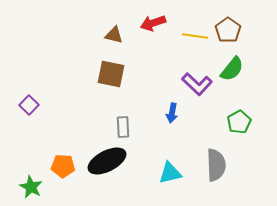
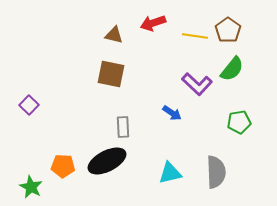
blue arrow: rotated 66 degrees counterclockwise
green pentagon: rotated 20 degrees clockwise
gray semicircle: moved 7 px down
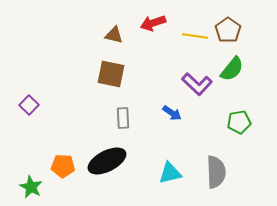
gray rectangle: moved 9 px up
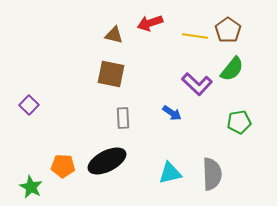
red arrow: moved 3 px left
gray semicircle: moved 4 px left, 2 px down
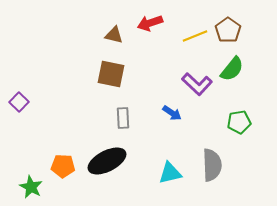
yellow line: rotated 30 degrees counterclockwise
purple square: moved 10 px left, 3 px up
gray semicircle: moved 9 px up
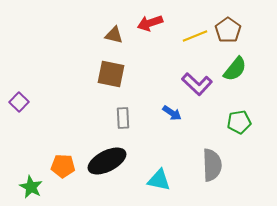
green semicircle: moved 3 px right
cyan triangle: moved 11 px left, 7 px down; rotated 25 degrees clockwise
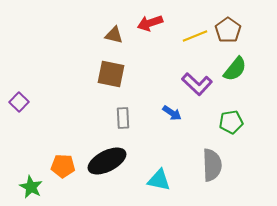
green pentagon: moved 8 px left
